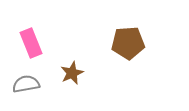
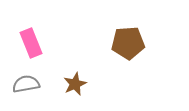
brown star: moved 3 px right, 11 px down
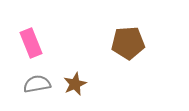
gray semicircle: moved 11 px right
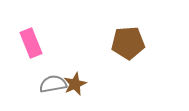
gray semicircle: moved 16 px right
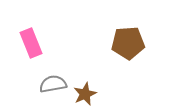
brown star: moved 10 px right, 10 px down
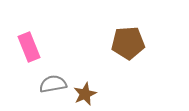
pink rectangle: moved 2 px left, 4 px down
